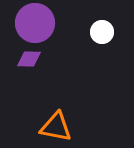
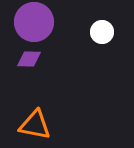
purple circle: moved 1 px left, 1 px up
orange triangle: moved 21 px left, 2 px up
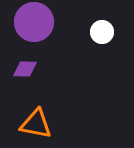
purple diamond: moved 4 px left, 10 px down
orange triangle: moved 1 px right, 1 px up
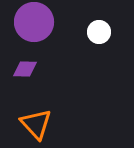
white circle: moved 3 px left
orange triangle: rotated 36 degrees clockwise
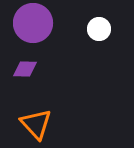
purple circle: moved 1 px left, 1 px down
white circle: moved 3 px up
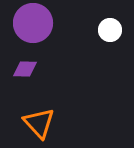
white circle: moved 11 px right, 1 px down
orange triangle: moved 3 px right, 1 px up
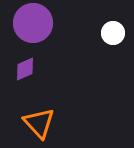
white circle: moved 3 px right, 3 px down
purple diamond: rotated 25 degrees counterclockwise
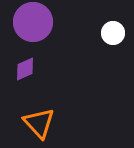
purple circle: moved 1 px up
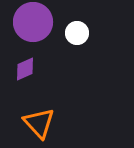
white circle: moved 36 px left
